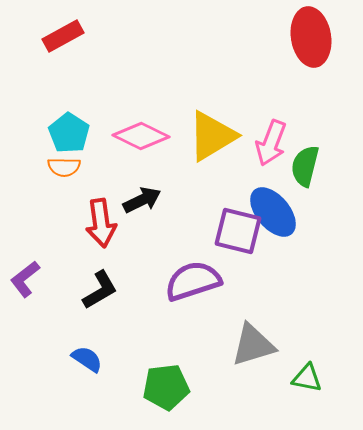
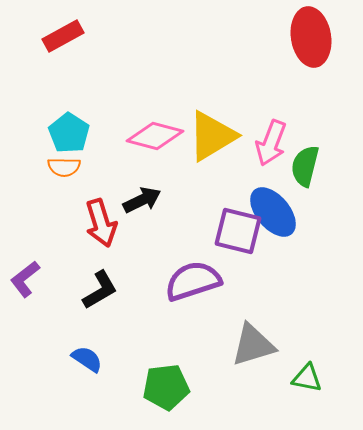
pink diamond: moved 14 px right; rotated 12 degrees counterclockwise
red arrow: rotated 9 degrees counterclockwise
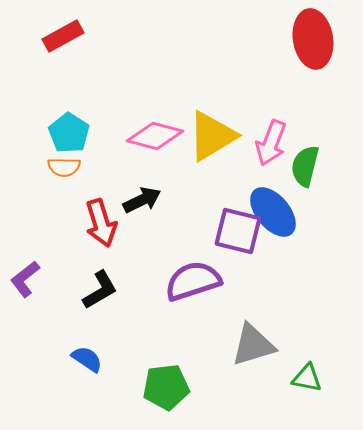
red ellipse: moved 2 px right, 2 px down
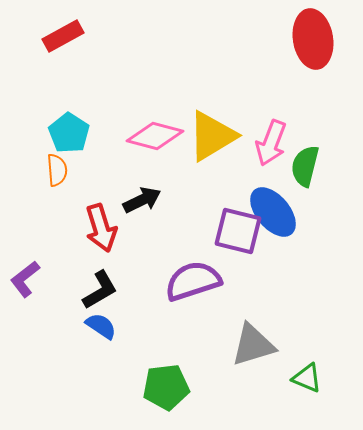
orange semicircle: moved 7 px left, 3 px down; rotated 96 degrees counterclockwise
red arrow: moved 5 px down
blue semicircle: moved 14 px right, 33 px up
green triangle: rotated 12 degrees clockwise
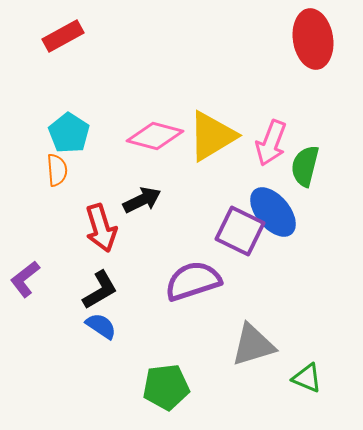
purple square: moved 2 px right; rotated 12 degrees clockwise
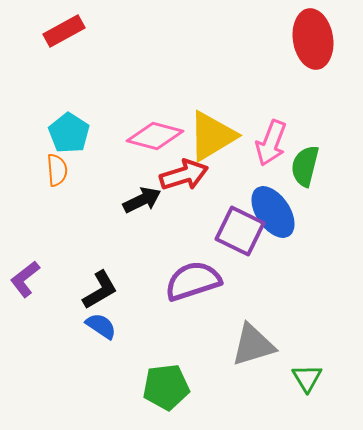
red rectangle: moved 1 px right, 5 px up
blue ellipse: rotated 6 degrees clockwise
red arrow: moved 83 px right, 53 px up; rotated 90 degrees counterclockwise
green triangle: rotated 36 degrees clockwise
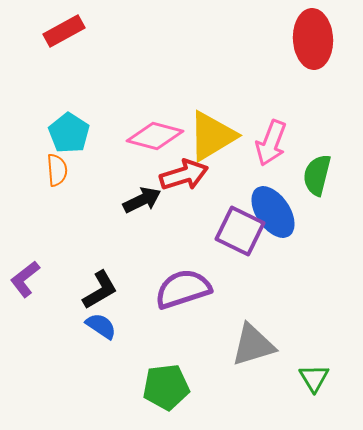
red ellipse: rotated 6 degrees clockwise
green semicircle: moved 12 px right, 9 px down
purple semicircle: moved 10 px left, 8 px down
green triangle: moved 7 px right
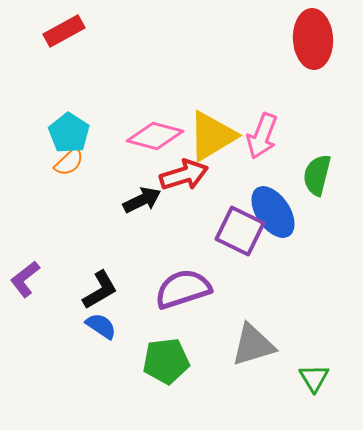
pink arrow: moved 9 px left, 7 px up
orange semicircle: moved 12 px right, 8 px up; rotated 52 degrees clockwise
green pentagon: moved 26 px up
